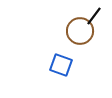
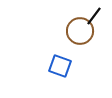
blue square: moved 1 px left, 1 px down
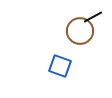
black line: moved 1 px left, 1 px down; rotated 24 degrees clockwise
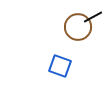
brown circle: moved 2 px left, 4 px up
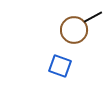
brown circle: moved 4 px left, 3 px down
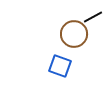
brown circle: moved 4 px down
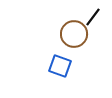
black line: rotated 24 degrees counterclockwise
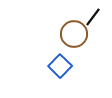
blue square: rotated 25 degrees clockwise
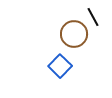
black line: rotated 66 degrees counterclockwise
